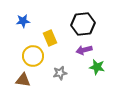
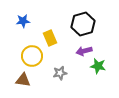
black hexagon: rotated 10 degrees counterclockwise
purple arrow: moved 1 px down
yellow circle: moved 1 px left
green star: moved 1 px right, 1 px up
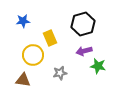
yellow circle: moved 1 px right, 1 px up
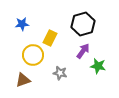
blue star: moved 1 px left, 3 px down
yellow rectangle: rotated 49 degrees clockwise
purple arrow: moved 1 px left; rotated 140 degrees clockwise
gray star: rotated 24 degrees clockwise
brown triangle: rotated 28 degrees counterclockwise
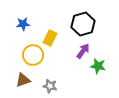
blue star: moved 1 px right
gray star: moved 10 px left, 13 px down
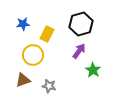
black hexagon: moved 2 px left
yellow rectangle: moved 3 px left, 4 px up
purple arrow: moved 4 px left
green star: moved 5 px left, 4 px down; rotated 21 degrees clockwise
gray star: moved 1 px left
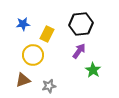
black hexagon: rotated 10 degrees clockwise
gray star: rotated 24 degrees counterclockwise
